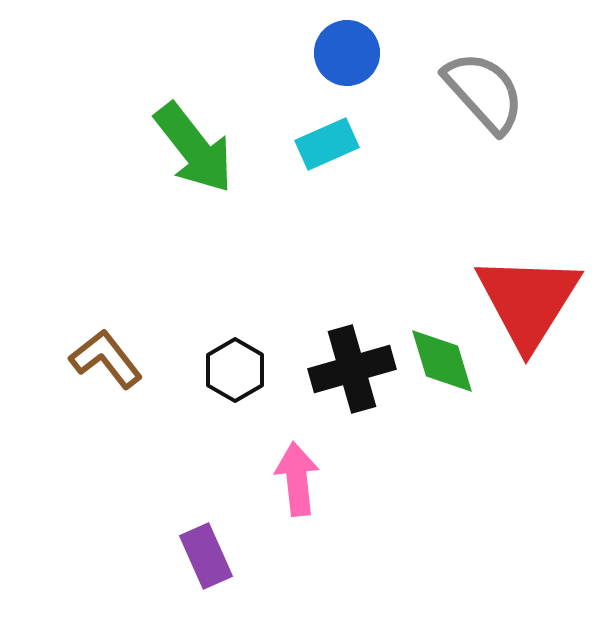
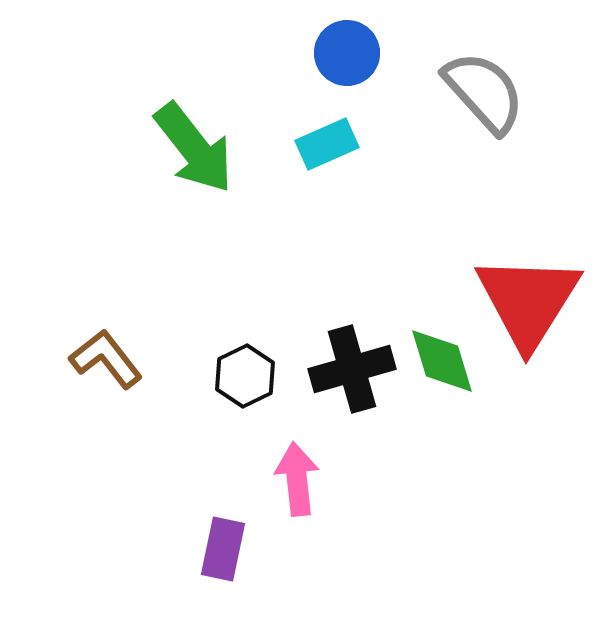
black hexagon: moved 10 px right, 6 px down; rotated 4 degrees clockwise
purple rectangle: moved 17 px right, 7 px up; rotated 36 degrees clockwise
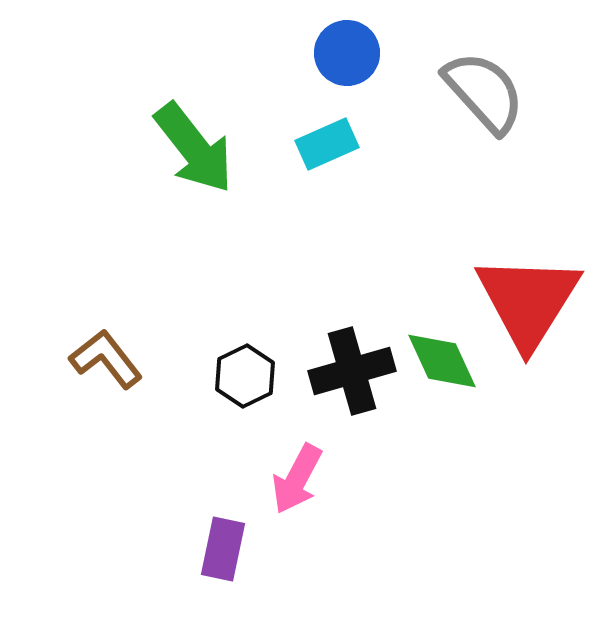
green diamond: rotated 8 degrees counterclockwise
black cross: moved 2 px down
pink arrow: rotated 146 degrees counterclockwise
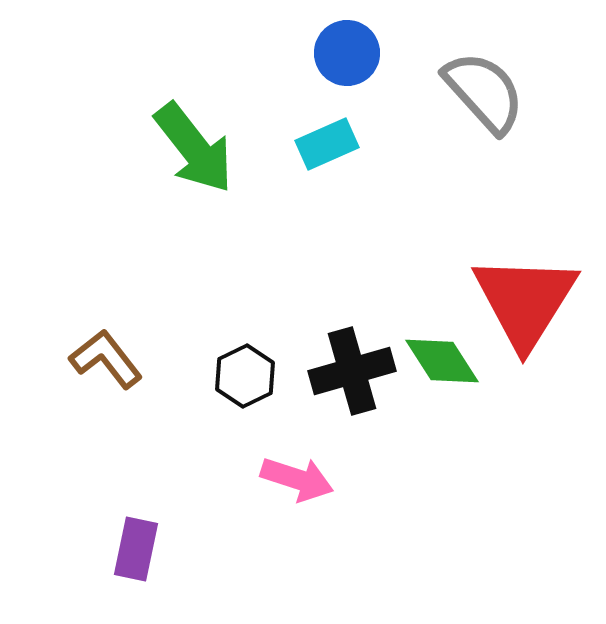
red triangle: moved 3 px left
green diamond: rotated 8 degrees counterclockwise
pink arrow: rotated 100 degrees counterclockwise
purple rectangle: moved 87 px left
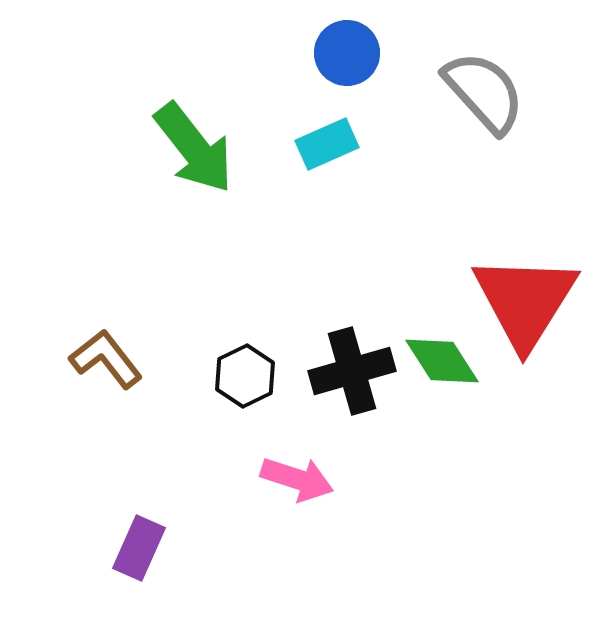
purple rectangle: moved 3 px right, 1 px up; rotated 12 degrees clockwise
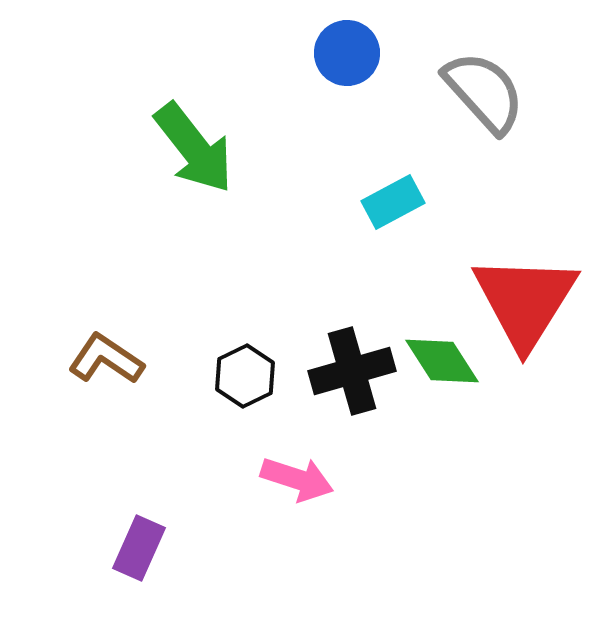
cyan rectangle: moved 66 px right, 58 px down; rotated 4 degrees counterclockwise
brown L-shape: rotated 18 degrees counterclockwise
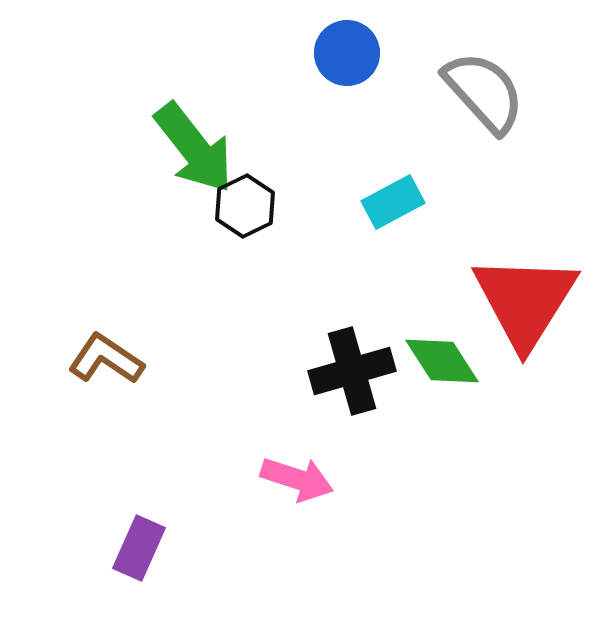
black hexagon: moved 170 px up
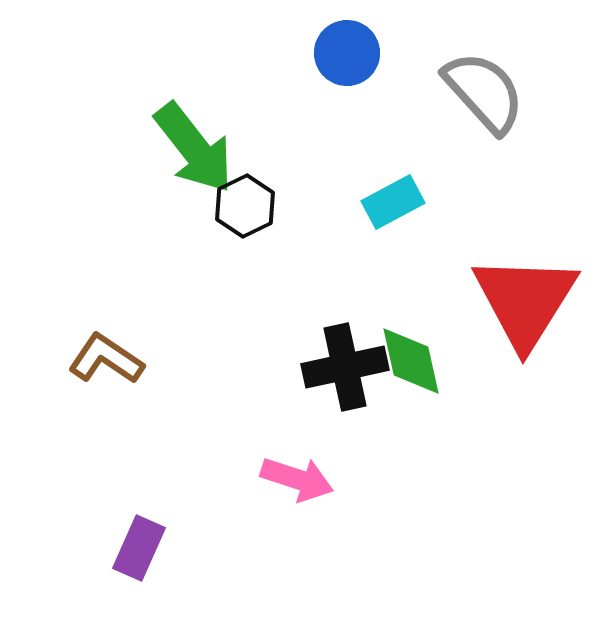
green diamond: moved 31 px left; rotated 20 degrees clockwise
black cross: moved 7 px left, 4 px up; rotated 4 degrees clockwise
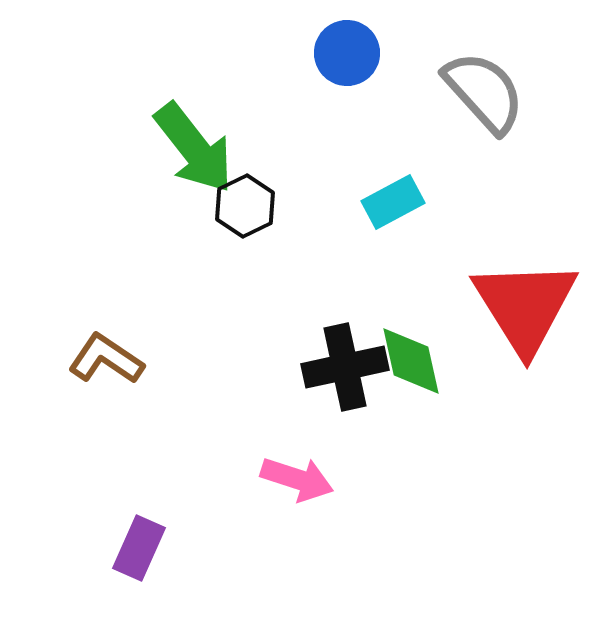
red triangle: moved 5 px down; rotated 4 degrees counterclockwise
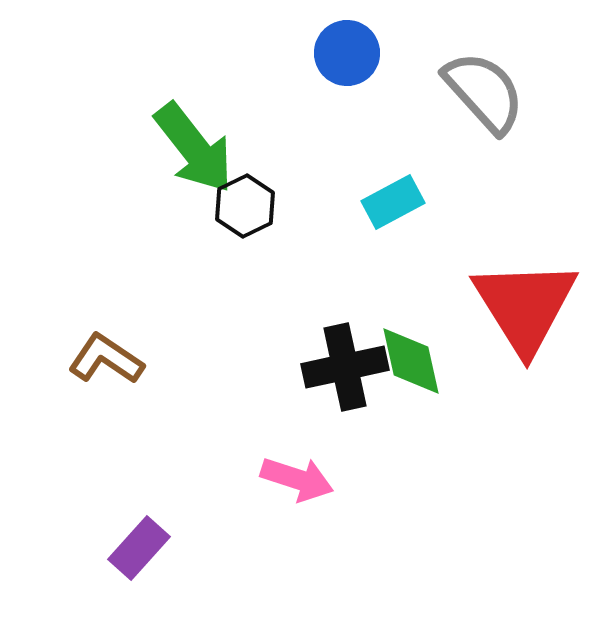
purple rectangle: rotated 18 degrees clockwise
